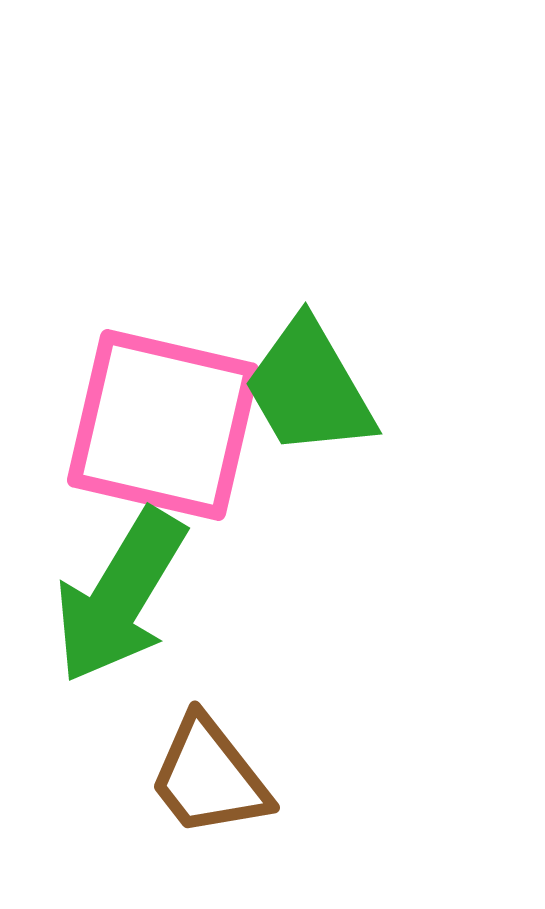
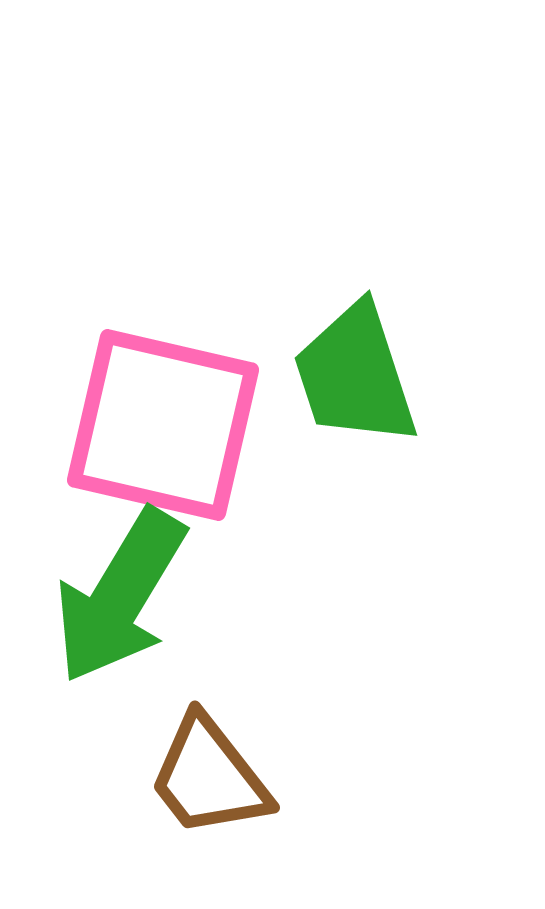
green trapezoid: moved 46 px right, 13 px up; rotated 12 degrees clockwise
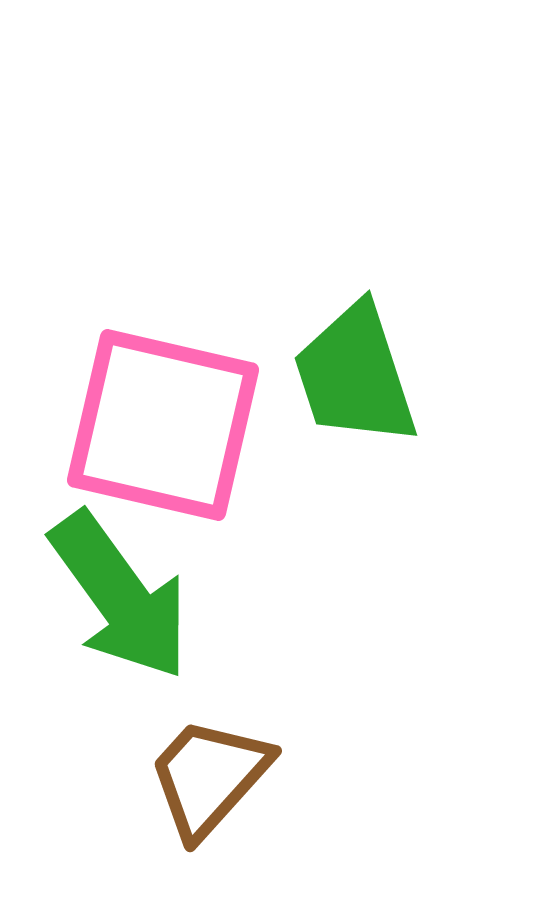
green arrow: rotated 67 degrees counterclockwise
brown trapezoid: rotated 80 degrees clockwise
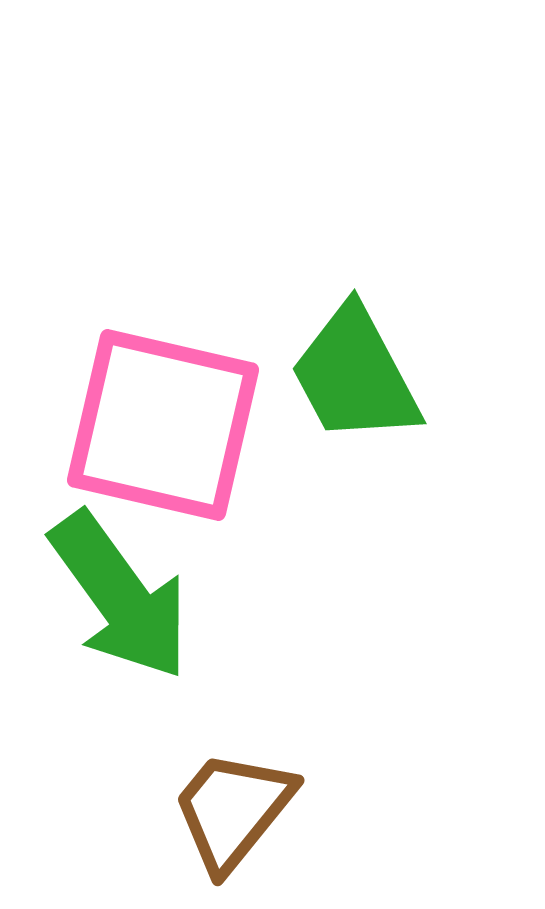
green trapezoid: rotated 10 degrees counterclockwise
brown trapezoid: moved 24 px right, 33 px down; rotated 3 degrees counterclockwise
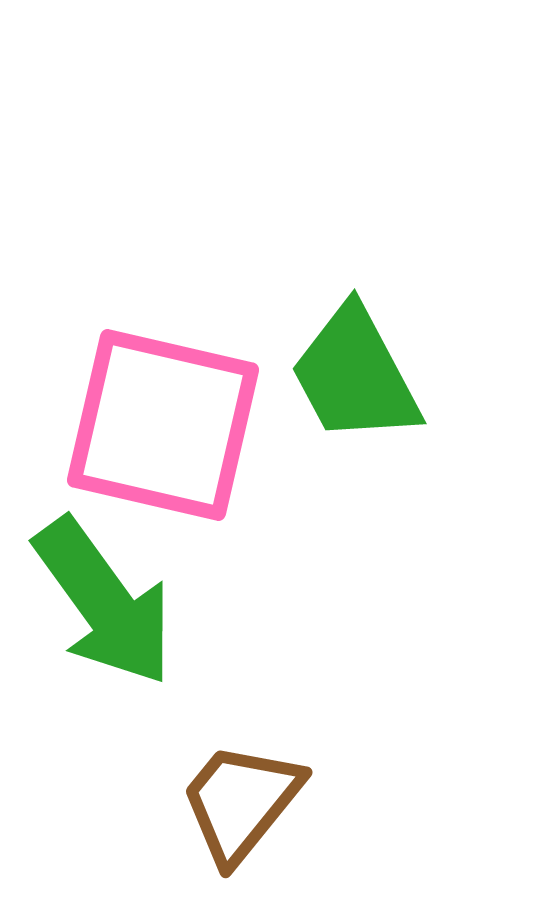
green arrow: moved 16 px left, 6 px down
brown trapezoid: moved 8 px right, 8 px up
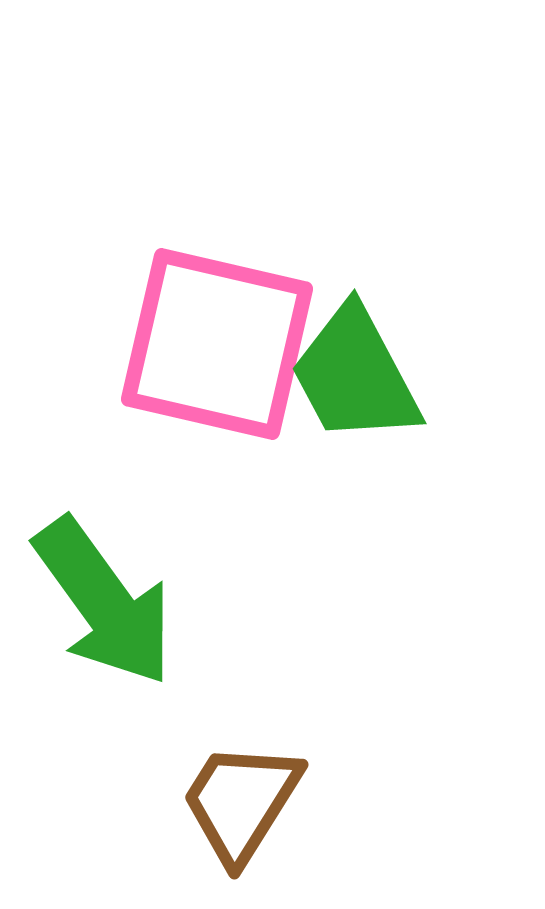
pink square: moved 54 px right, 81 px up
brown trapezoid: rotated 7 degrees counterclockwise
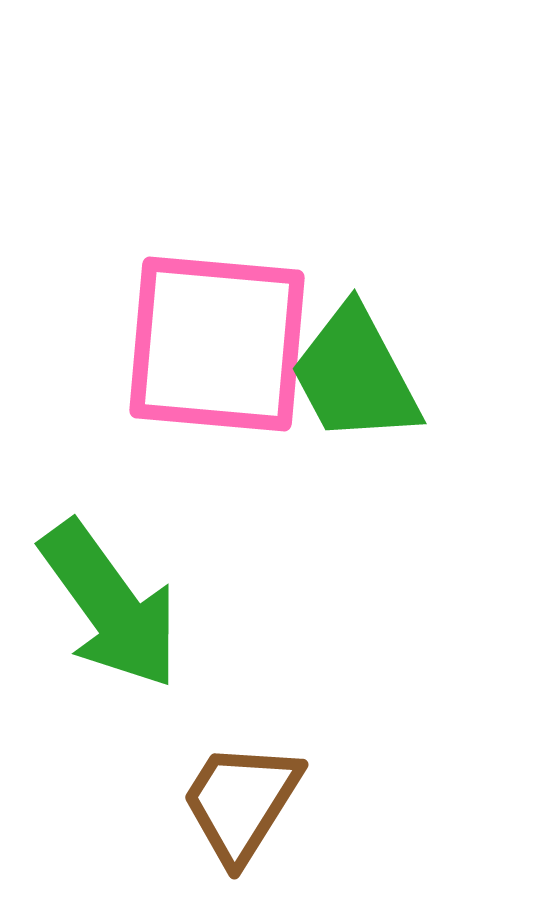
pink square: rotated 8 degrees counterclockwise
green arrow: moved 6 px right, 3 px down
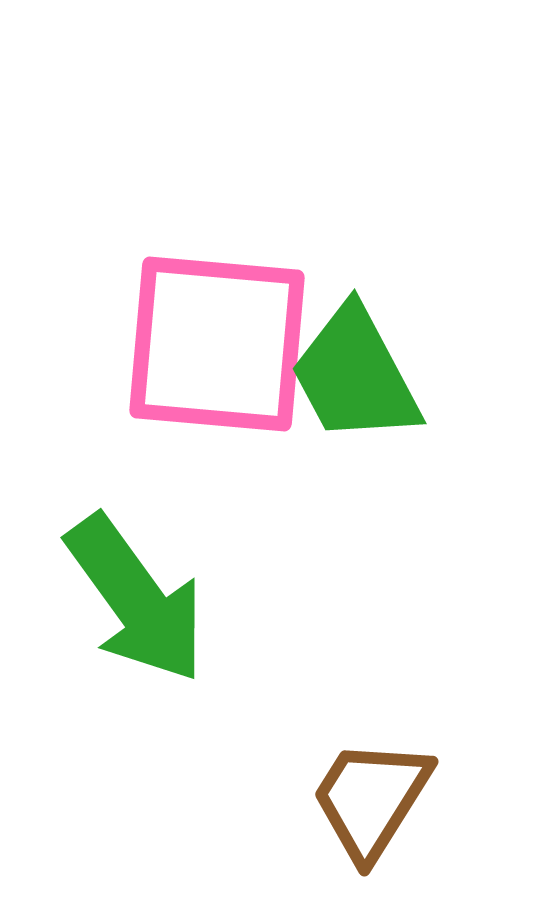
green arrow: moved 26 px right, 6 px up
brown trapezoid: moved 130 px right, 3 px up
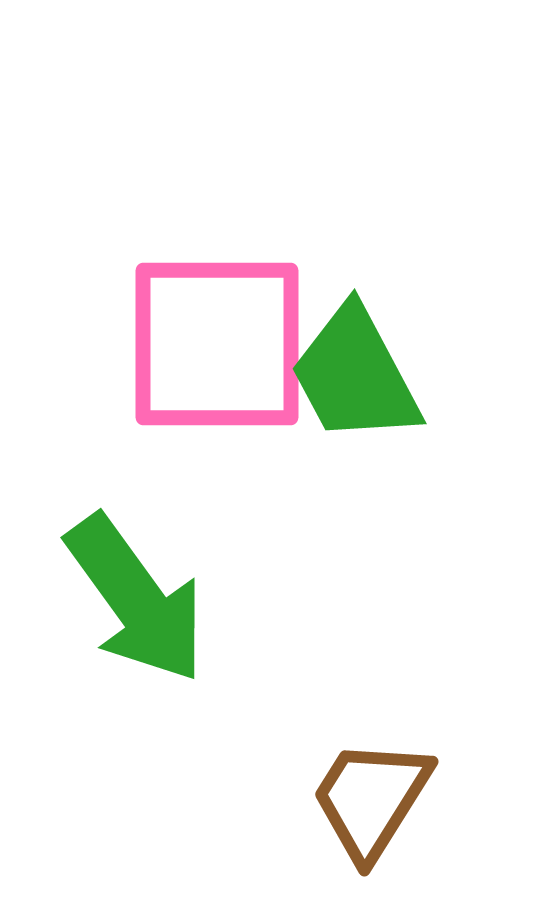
pink square: rotated 5 degrees counterclockwise
